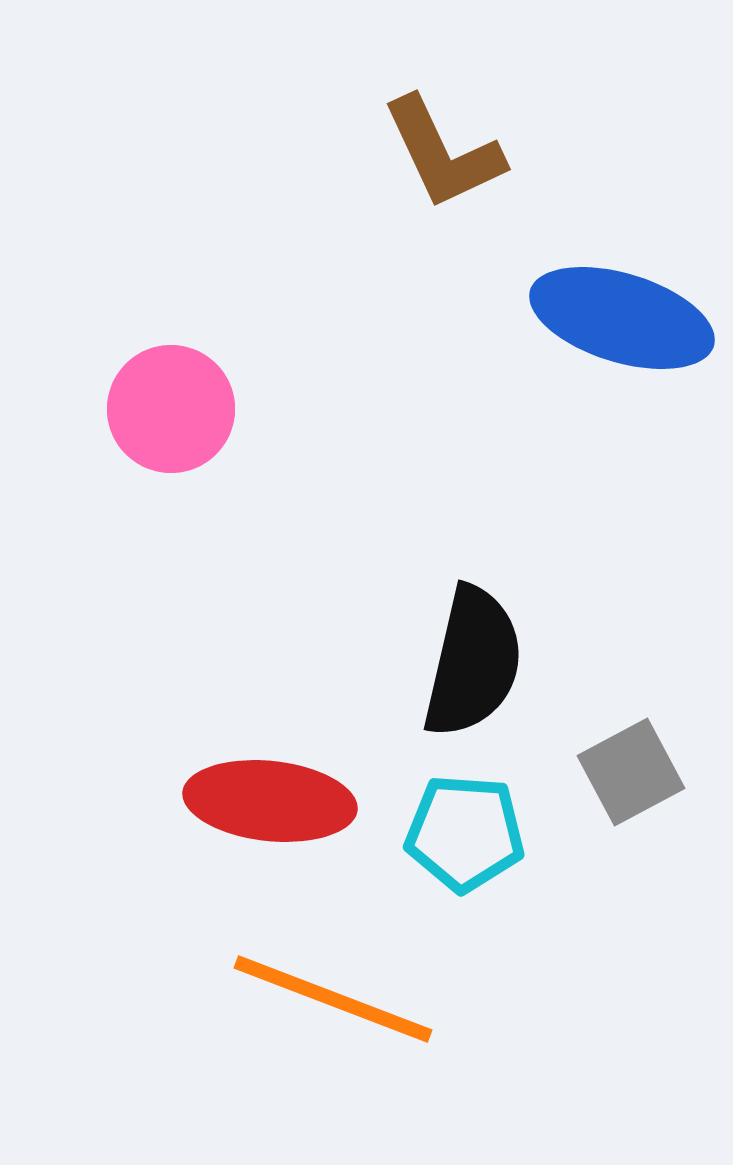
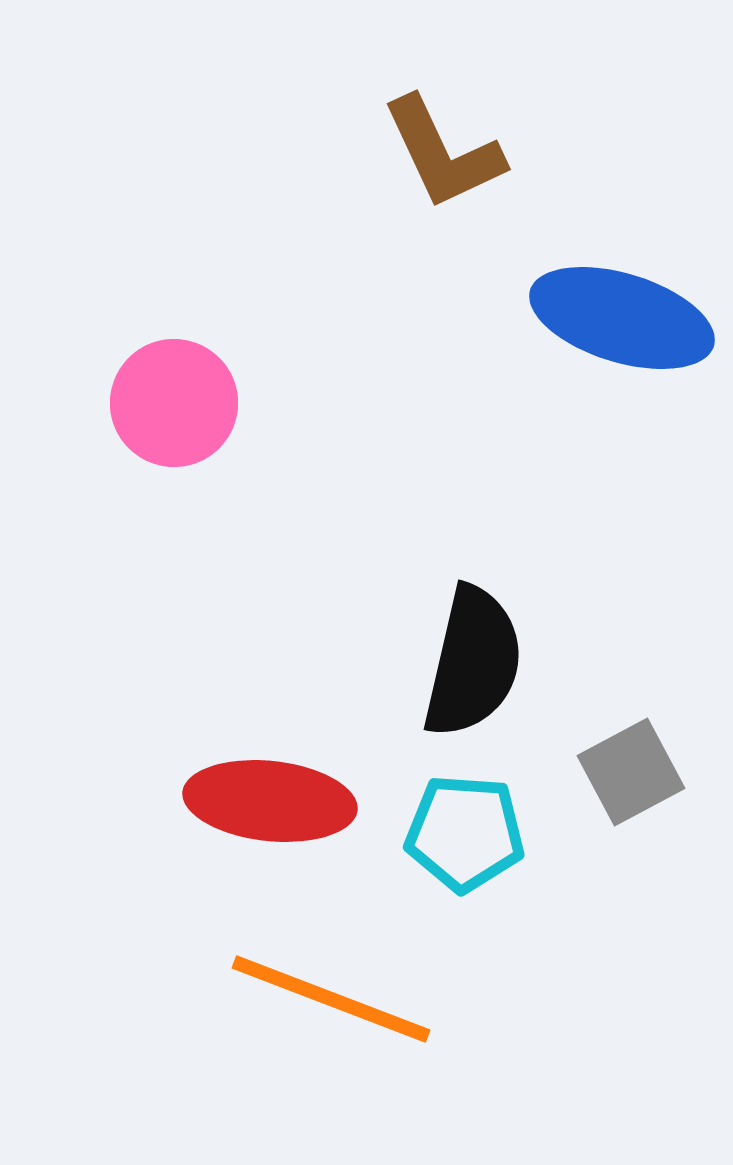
pink circle: moved 3 px right, 6 px up
orange line: moved 2 px left
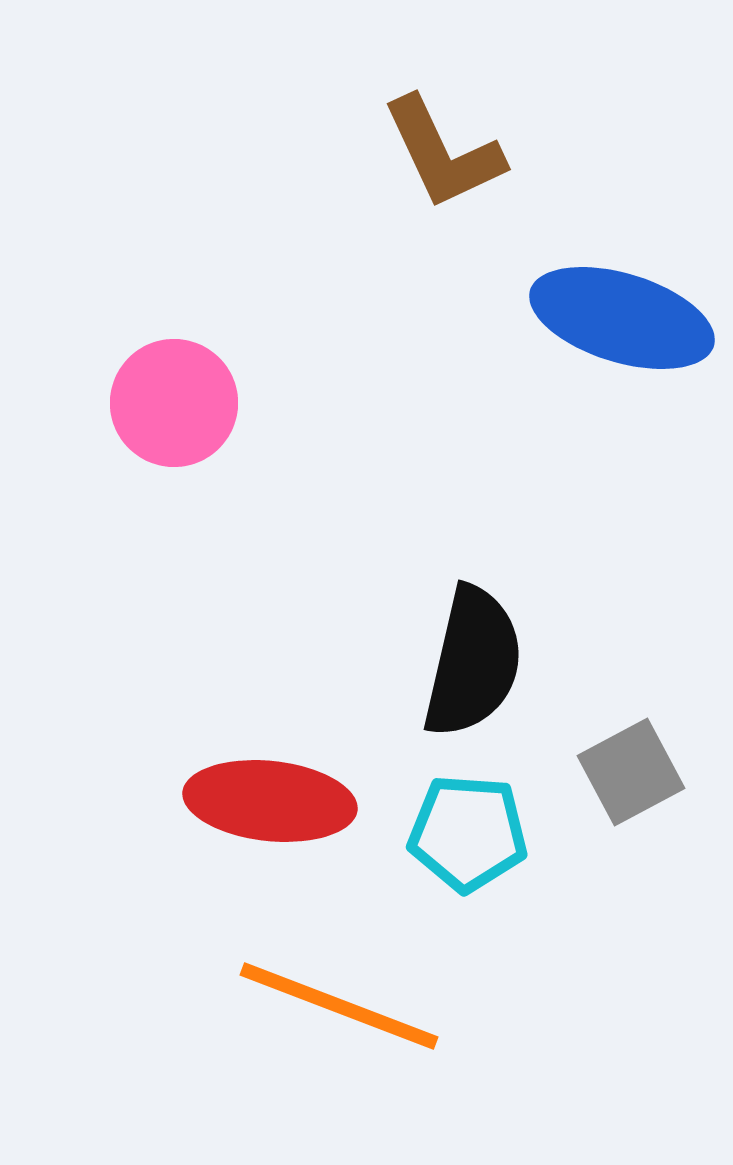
cyan pentagon: moved 3 px right
orange line: moved 8 px right, 7 px down
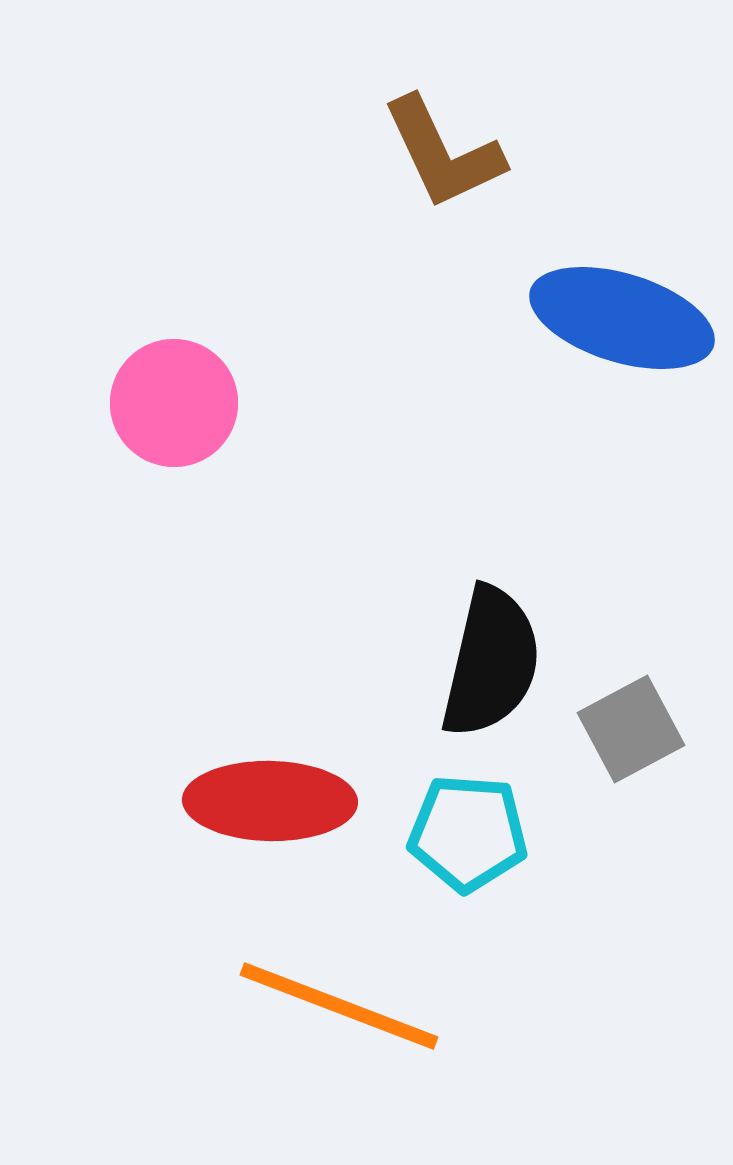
black semicircle: moved 18 px right
gray square: moved 43 px up
red ellipse: rotated 5 degrees counterclockwise
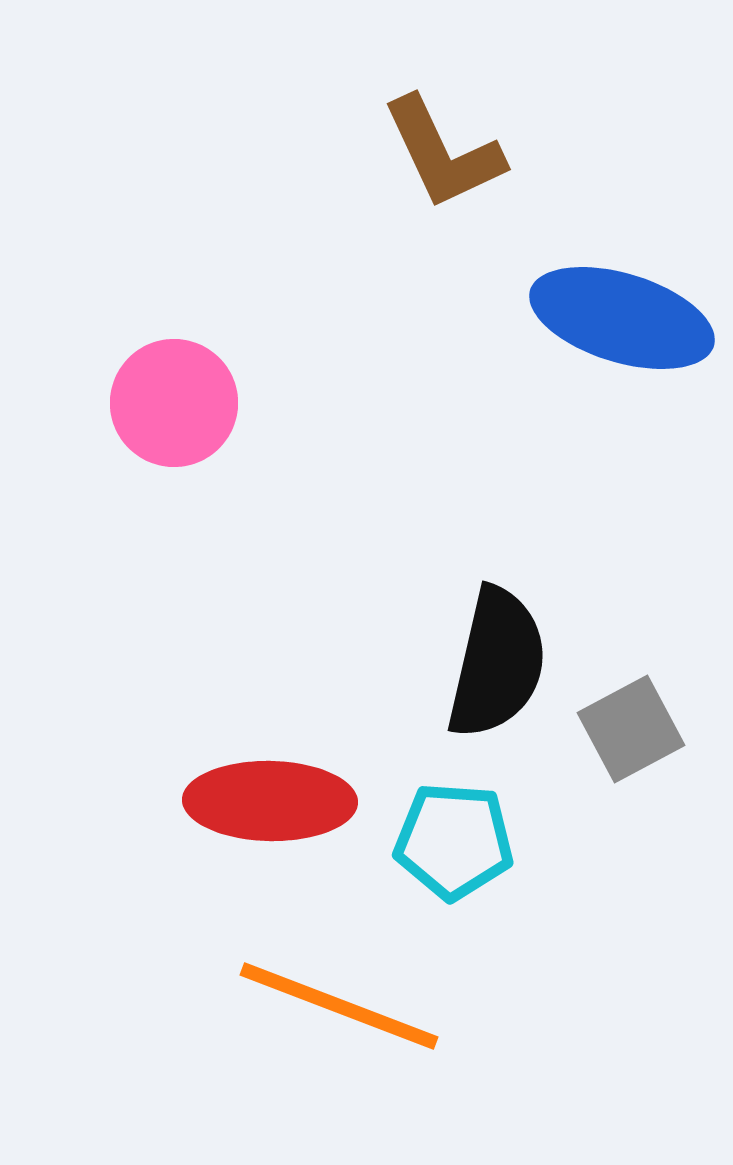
black semicircle: moved 6 px right, 1 px down
cyan pentagon: moved 14 px left, 8 px down
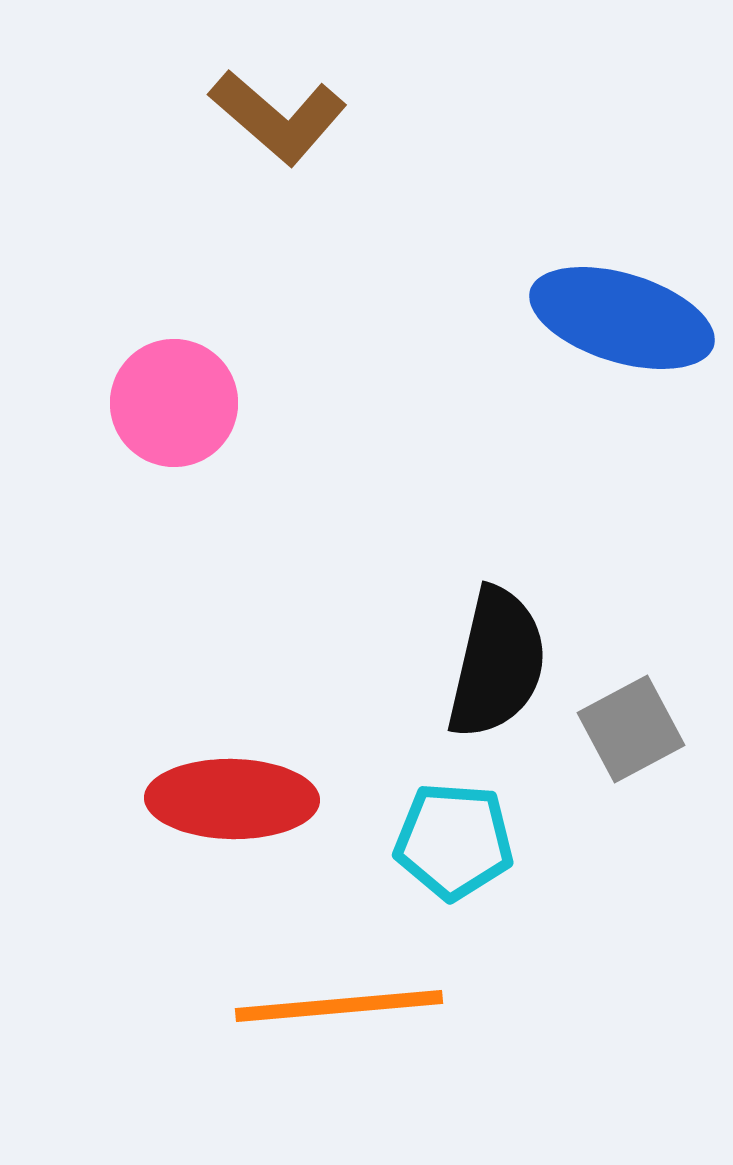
brown L-shape: moved 165 px left, 36 px up; rotated 24 degrees counterclockwise
red ellipse: moved 38 px left, 2 px up
orange line: rotated 26 degrees counterclockwise
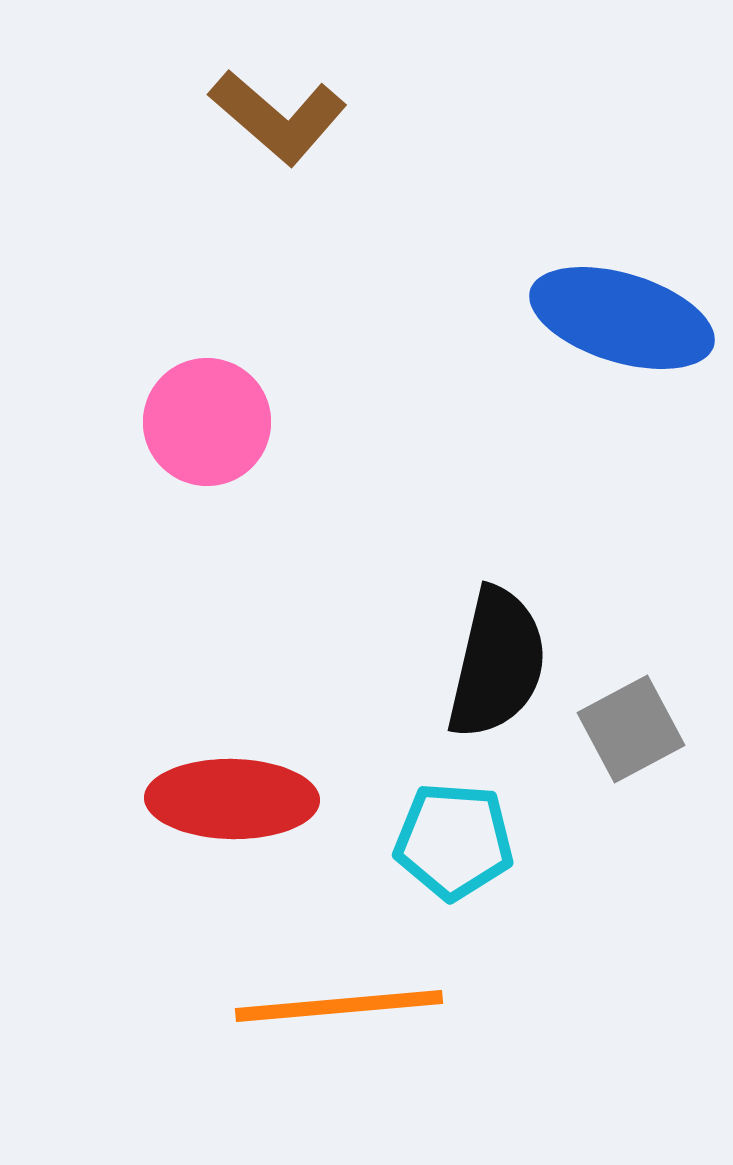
pink circle: moved 33 px right, 19 px down
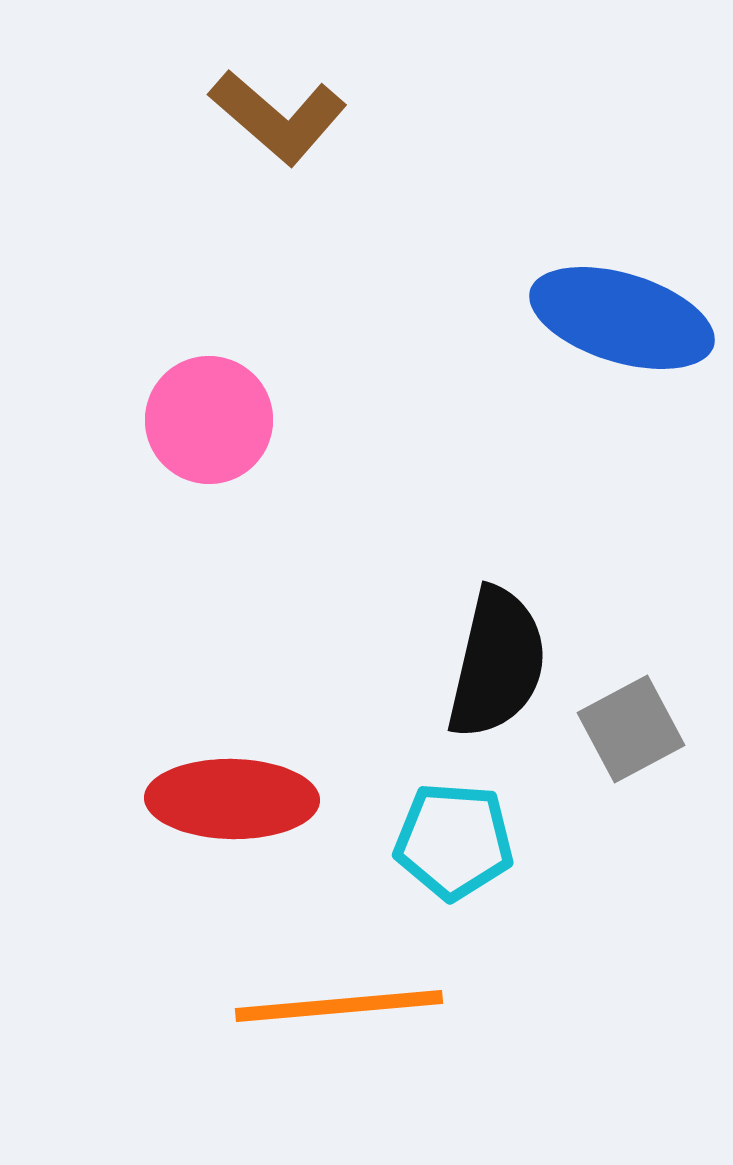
pink circle: moved 2 px right, 2 px up
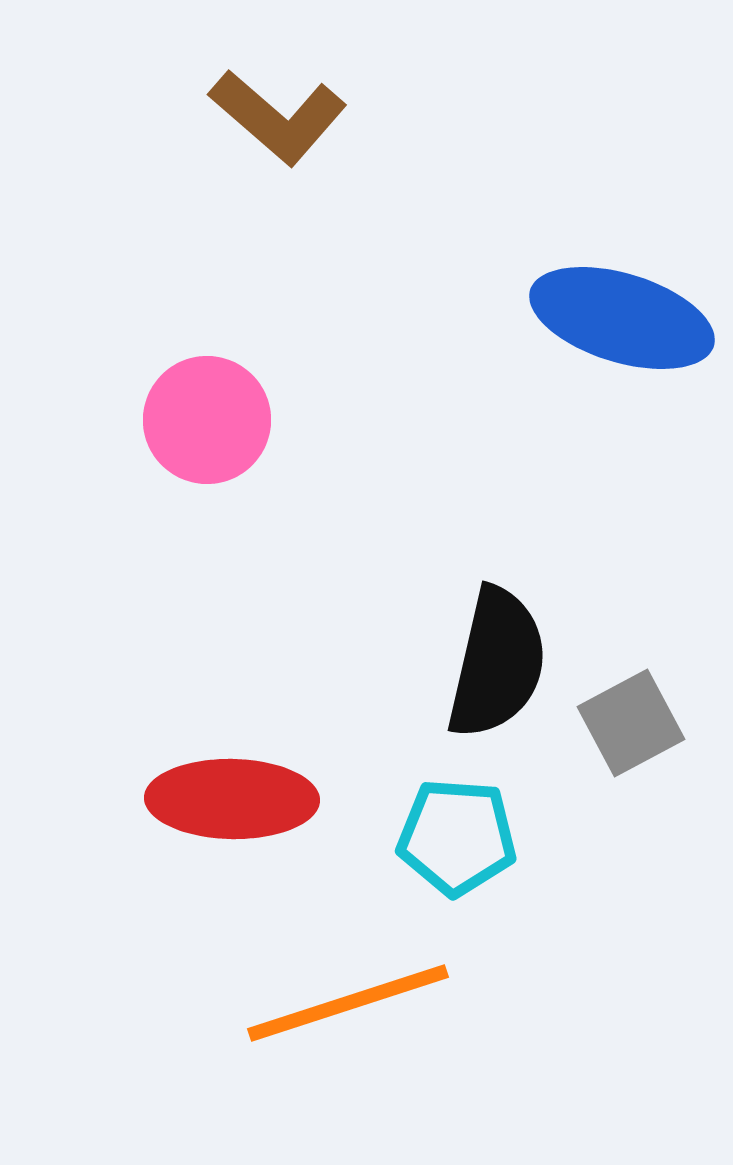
pink circle: moved 2 px left
gray square: moved 6 px up
cyan pentagon: moved 3 px right, 4 px up
orange line: moved 9 px right, 3 px up; rotated 13 degrees counterclockwise
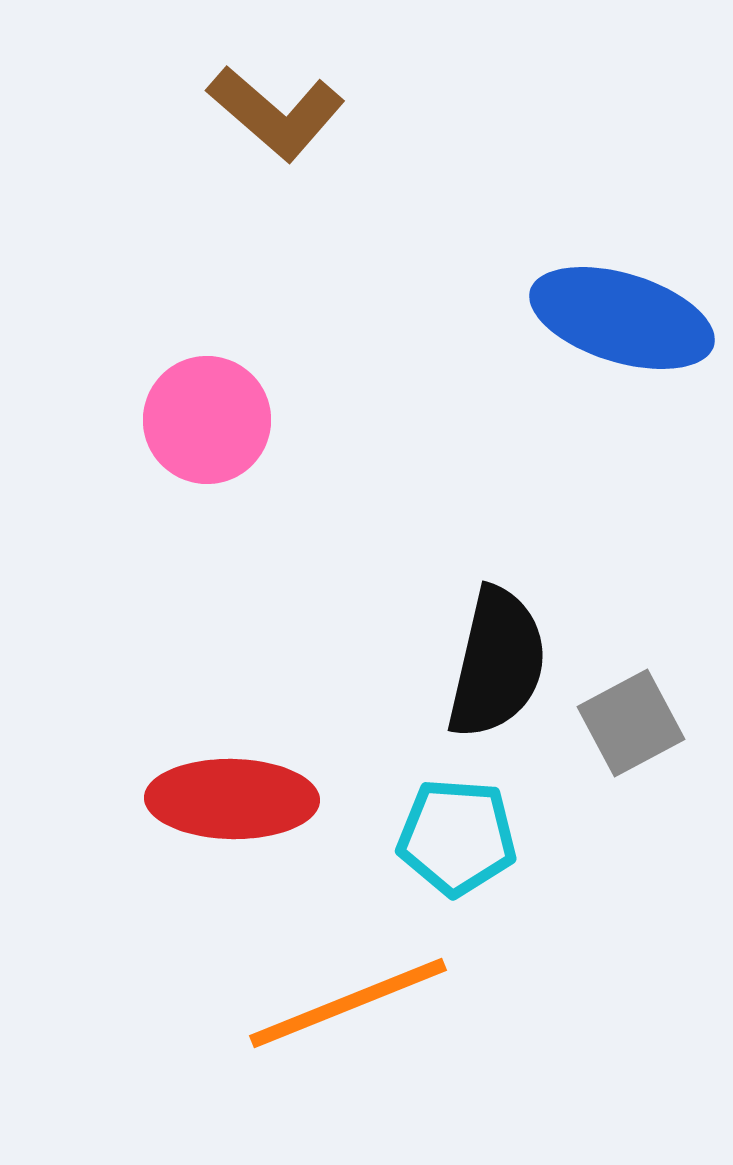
brown L-shape: moved 2 px left, 4 px up
orange line: rotated 4 degrees counterclockwise
